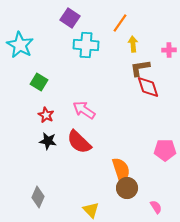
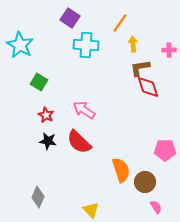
brown circle: moved 18 px right, 6 px up
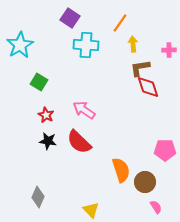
cyan star: rotated 12 degrees clockwise
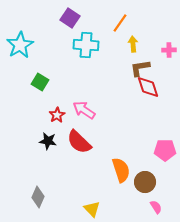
green square: moved 1 px right
red star: moved 11 px right; rotated 14 degrees clockwise
yellow triangle: moved 1 px right, 1 px up
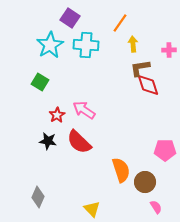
cyan star: moved 30 px right
red diamond: moved 2 px up
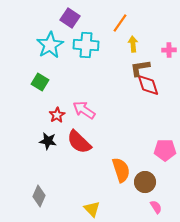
gray diamond: moved 1 px right, 1 px up
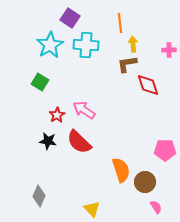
orange line: rotated 42 degrees counterclockwise
brown L-shape: moved 13 px left, 4 px up
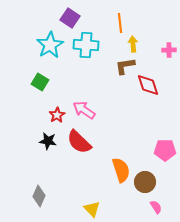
brown L-shape: moved 2 px left, 2 px down
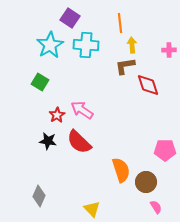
yellow arrow: moved 1 px left, 1 px down
pink arrow: moved 2 px left
brown circle: moved 1 px right
